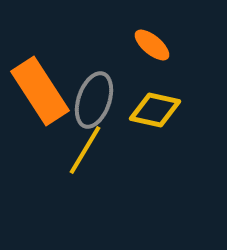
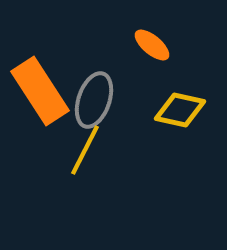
yellow diamond: moved 25 px right
yellow line: rotated 4 degrees counterclockwise
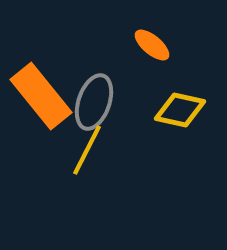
orange rectangle: moved 1 px right, 5 px down; rotated 6 degrees counterclockwise
gray ellipse: moved 2 px down
yellow line: moved 2 px right
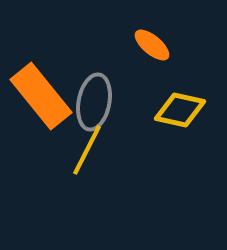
gray ellipse: rotated 8 degrees counterclockwise
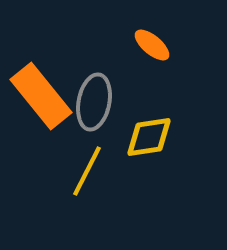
yellow diamond: moved 31 px left, 27 px down; rotated 21 degrees counterclockwise
yellow line: moved 21 px down
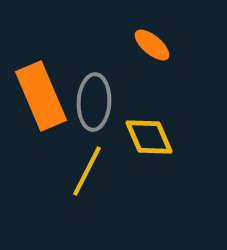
orange rectangle: rotated 16 degrees clockwise
gray ellipse: rotated 8 degrees counterclockwise
yellow diamond: rotated 75 degrees clockwise
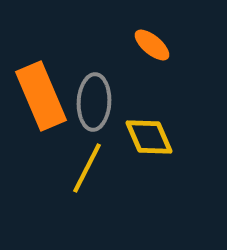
yellow line: moved 3 px up
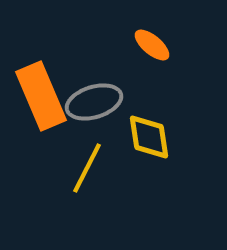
gray ellipse: rotated 70 degrees clockwise
yellow diamond: rotated 15 degrees clockwise
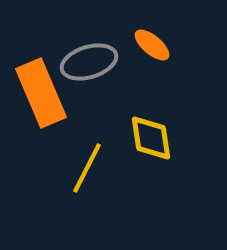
orange rectangle: moved 3 px up
gray ellipse: moved 5 px left, 40 px up
yellow diamond: moved 2 px right, 1 px down
